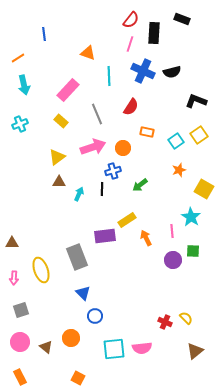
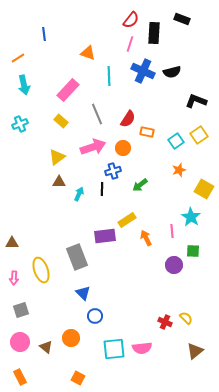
red semicircle at (131, 107): moved 3 px left, 12 px down
purple circle at (173, 260): moved 1 px right, 5 px down
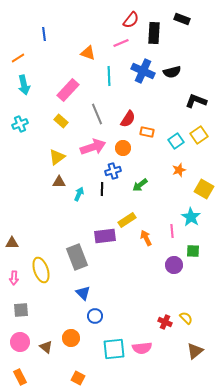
pink line at (130, 44): moved 9 px left, 1 px up; rotated 49 degrees clockwise
gray square at (21, 310): rotated 14 degrees clockwise
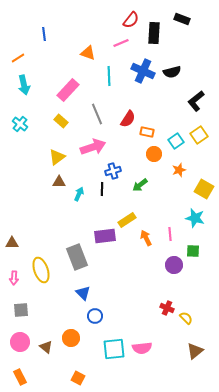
black L-shape at (196, 101): rotated 60 degrees counterclockwise
cyan cross at (20, 124): rotated 28 degrees counterclockwise
orange circle at (123, 148): moved 31 px right, 6 px down
cyan star at (191, 217): moved 4 px right, 1 px down; rotated 18 degrees counterclockwise
pink line at (172, 231): moved 2 px left, 3 px down
red cross at (165, 322): moved 2 px right, 14 px up
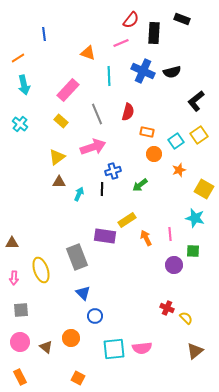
red semicircle at (128, 119): moved 7 px up; rotated 18 degrees counterclockwise
purple rectangle at (105, 236): rotated 15 degrees clockwise
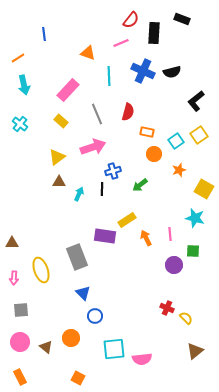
pink semicircle at (142, 348): moved 11 px down
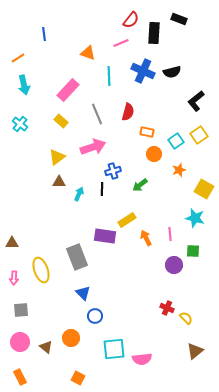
black rectangle at (182, 19): moved 3 px left
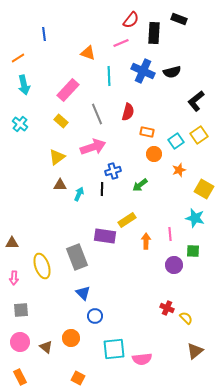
brown triangle at (59, 182): moved 1 px right, 3 px down
orange arrow at (146, 238): moved 3 px down; rotated 28 degrees clockwise
yellow ellipse at (41, 270): moved 1 px right, 4 px up
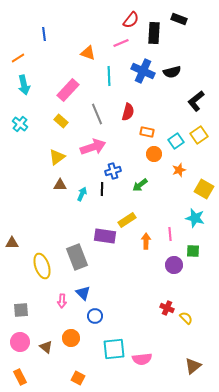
cyan arrow at (79, 194): moved 3 px right
pink arrow at (14, 278): moved 48 px right, 23 px down
brown triangle at (195, 351): moved 2 px left, 15 px down
